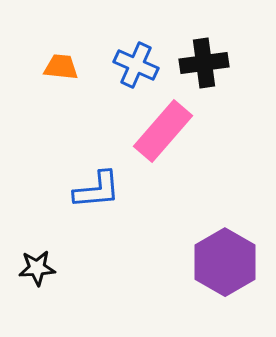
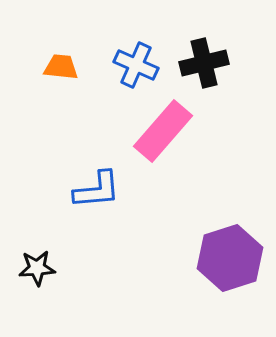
black cross: rotated 6 degrees counterclockwise
purple hexagon: moved 5 px right, 4 px up; rotated 12 degrees clockwise
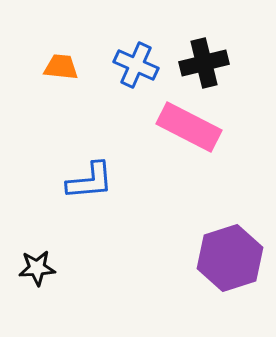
pink rectangle: moved 26 px right, 4 px up; rotated 76 degrees clockwise
blue L-shape: moved 7 px left, 9 px up
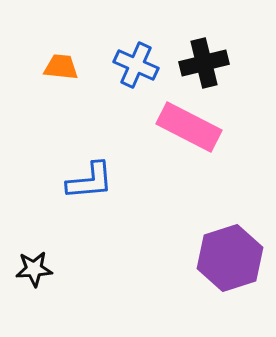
black star: moved 3 px left, 1 px down
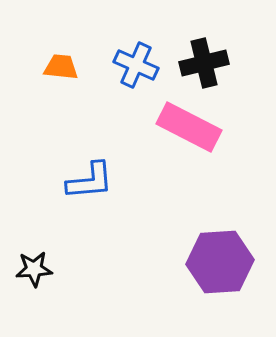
purple hexagon: moved 10 px left, 4 px down; rotated 14 degrees clockwise
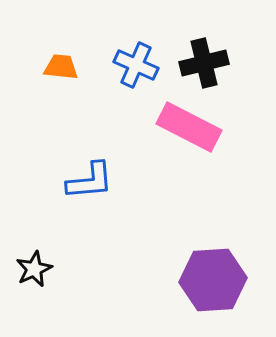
purple hexagon: moved 7 px left, 18 px down
black star: rotated 21 degrees counterclockwise
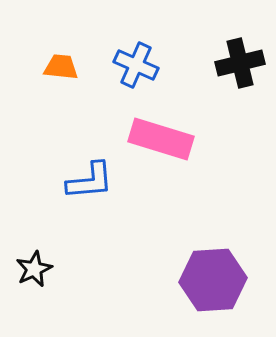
black cross: moved 36 px right
pink rectangle: moved 28 px left, 12 px down; rotated 10 degrees counterclockwise
